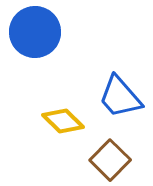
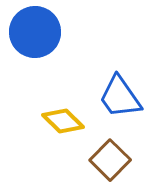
blue trapezoid: rotated 6 degrees clockwise
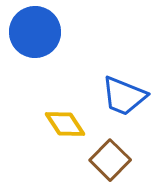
blue trapezoid: moved 4 px right, 1 px up; rotated 33 degrees counterclockwise
yellow diamond: moved 2 px right, 3 px down; rotated 12 degrees clockwise
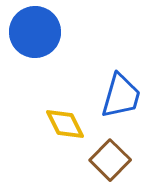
blue trapezoid: moved 3 px left; rotated 96 degrees counterclockwise
yellow diamond: rotated 6 degrees clockwise
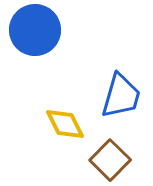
blue circle: moved 2 px up
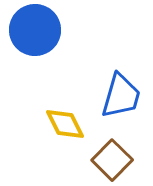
brown square: moved 2 px right
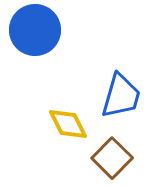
yellow diamond: moved 3 px right
brown square: moved 2 px up
